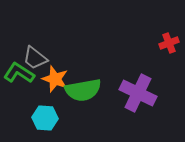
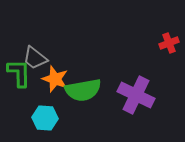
green L-shape: rotated 56 degrees clockwise
purple cross: moved 2 px left, 2 px down
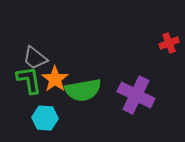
green L-shape: moved 10 px right, 7 px down; rotated 8 degrees counterclockwise
orange star: rotated 16 degrees clockwise
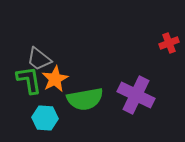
gray trapezoid: moved 4 px right, 1 px down
orange star: rotated 8 degrees clockwise
green semicircle: moved 2 px right, 9 px down
